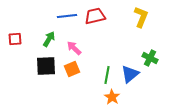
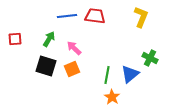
red trapezoid: rotated 20 degrees clockwise
black square: rotated 20 degrees clockwise
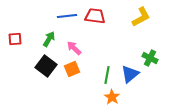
yellow L-shape: rotated 40 degrees clockwise
black square: rotated 20 degrees clockwise
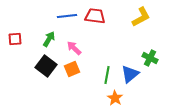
orange star: moved 3 px right, 1 px down
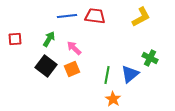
orange star: moved 2 px left, 1 px down
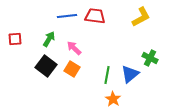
orange square: rotated 35 degrees counterclockwise
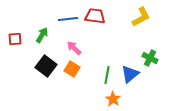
blue line: moved 1 px right, 3 px down
green arrow: moved 7 px left, 4 px up
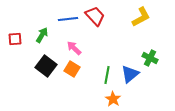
red trapezoid: rotated 40 degrees clockwise
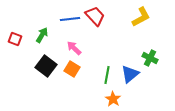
blue line: moved 2 px right
red square: rotated 24 degrees clockwise
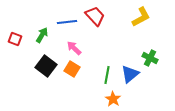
blue line: moved 3 px left, 3 px down
